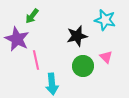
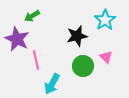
green arrow: rotated 21 degrees clockwise
cyan star: rotated 25 degrees clockwise
cyan arrow: rotated 35 degrees clockwise
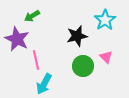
cyan arrow: moved 8 px left
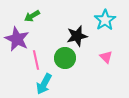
green circle: moved 18 px left, 8 px up
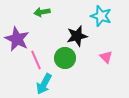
green arrow: moved 10 px right, 4 px up; rotated 21 degrees clockwise
cyan star: moved 4 px left, 4 px up; rotated 20 degrees counterclockwise
pink line: rotated 12 degrees counterclockwise
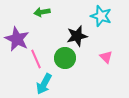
pink line: moved 1 px up
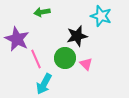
pink triangle: moved 20 px left, 7 px down
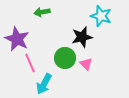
black star: moved 5 px right, 1 px down
pink line: moved 6 px left, 4 px down
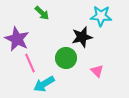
green arrow: moved 1 px down; rotated 126 degrees counterclockwise
cyan star: rotated 15 degrees counterclockwise
green circle: moved 1 px right
pink triangle: moved 11 px right, 7 px down
cyan arrow: rotated 30 degrees clockwise
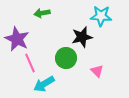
green arrow: rotated 126 degrees clockwise
